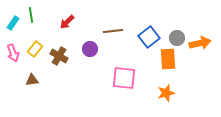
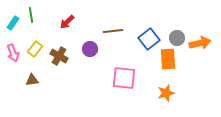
blue square: moved 2 px down
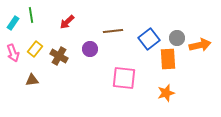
orange arrow: moved 2 px down
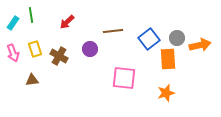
yellow rectangle: rotated 56 degrees counterclockwise
